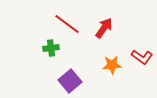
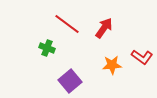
green cross: moved 4 px left; rotated 28 degrees clockwise
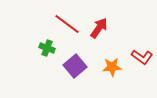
red arrow: moved 5 px left
orange star: moved 2 px down
purple square: moved 5 px right, 15 px up
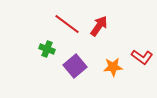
red arrow: moved 2 px up
green cross: moved 1 px down
orange star: moved 1 px right
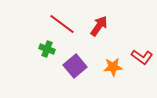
red line: moved 5 px left
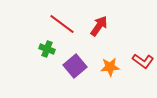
red L-shape: moved 1 px right, 4 px down
orange star: moved 3 px left
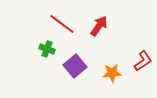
red L-shape: rotated 70 degrees counterclockwise
orange star: moved 2 px right, 6 px down
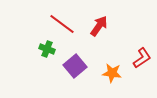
red L-shape: moved 1 px left, 3 px up
orange star: rotated 12 degrees clockwise
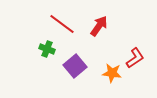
red L-shape: moved 7 px left
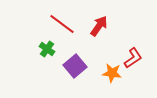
green cross: rotated 14 degrees clockwise
red L-shape: moved 2 px left
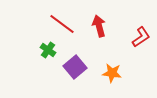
red arrow: rotated 50 degrees counterclockwise
green cross: moved 1 px right, 1 px down
red L-shape: moved 8 px right, 21 px up
purple square: moved 1 px down
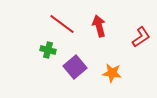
green cross: rotated 21 degrees counterclockwise
